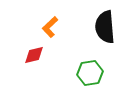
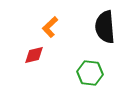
green hexagon: rotated 15 degrees clockwise
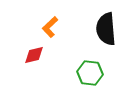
black semicircle: moved 1 px right, 2 px down
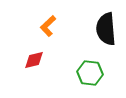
orange L-shape: moved 2 px left, 1 px up
red diamond: moved 5 px down
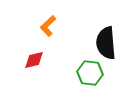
black semicircle: moved 14 px down
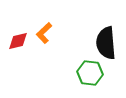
orange L-shape: moved 4 px left, 7 px down
red diamond: moved 16 px left, 19 px up
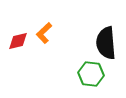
green hexagon: moved 1 px right, 1 px down
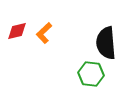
red diamond: moved 1 px left, 10 px up
